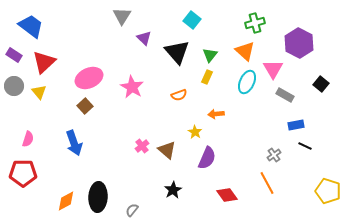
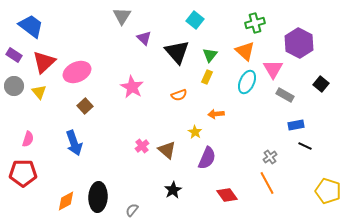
cyan square: moved 3 px right
pink ellipse: moved 12 px left, 6 px up
gray cross: moved 4 px left, 2 px down
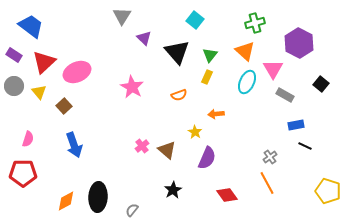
brown square: moved 21 px left
blue arrow: moved 2 px down
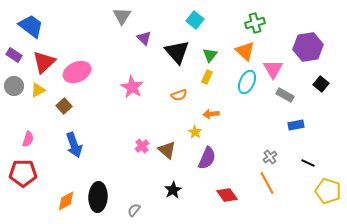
purple hexagon: moved 9 px right, 4 px down; rotated 24 degrees clockwise
yellow triangle: moved 1 px left, 2 px up; rotated 42 degrees clockwise
orange arrow: moved 5 px left
black line: moved 3 px right, 17 px down
gray semicircle: moved 2 px right
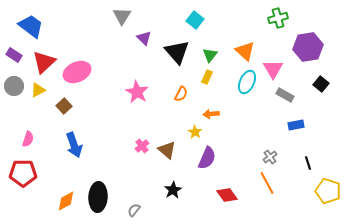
green cross: moved 23 px right, 5 px up
pink star: moved 5 px right, 5 px down
orange semicircle: moved 2 px right, 1 px up; rotated 42 degrees counterclockwise
black line: rotated 48 degrees clockwise
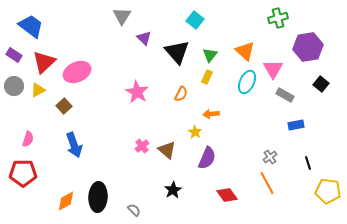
yellow pentagon: rotated 10 degrees counterclockwise
gray semicircle: rotated 96 degrees clockwise
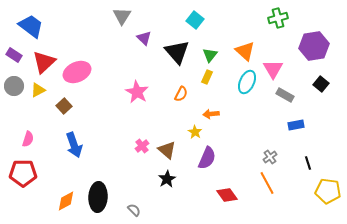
purple hexagon: moved 6 px right, 1 px up
black star: moved 6 px left, 11 px up
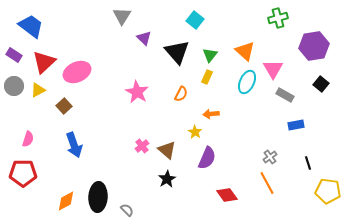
gray semicircle: moved 7 px left
